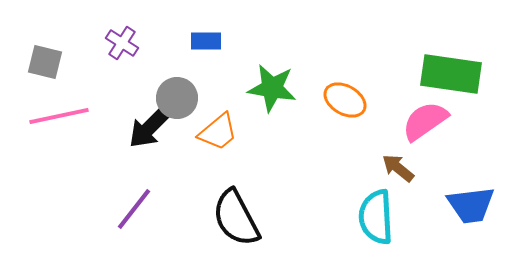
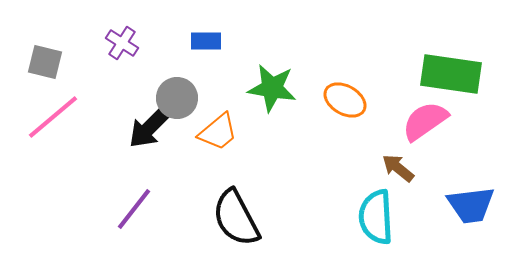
pink line: moved 6 px left, 1 px down; rotated 28 degrees counterclockwise
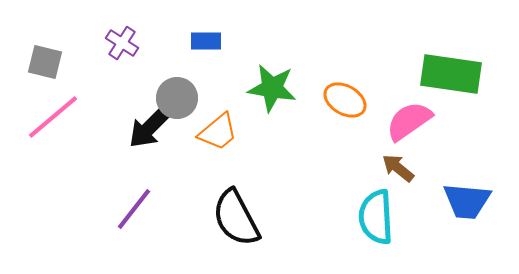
pink semicircle: moved 16 px left
blue trapezoid: moved 4 px left, 4 px up; rotated 12 degrees clockwise
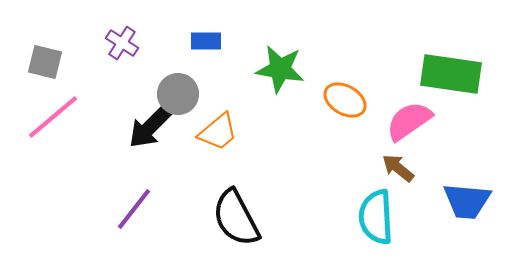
green star: moved 8 px right, 19 px up
gray circle: moved 1 px right, 4 px up
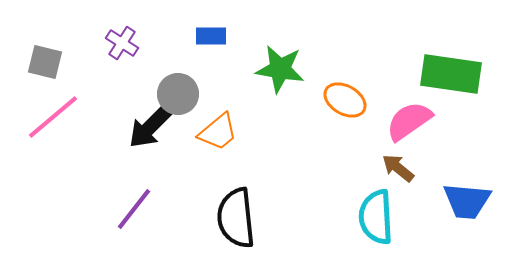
blue rectangle: moved 5 px right, 5 px up
black semicircle: rotated 22 degrees clockwise
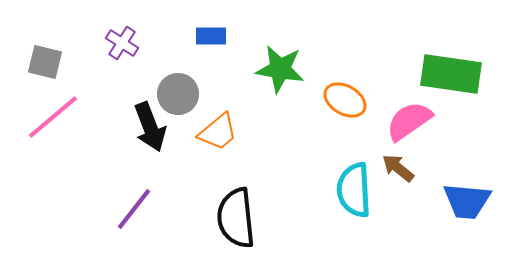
black arrow: rotated 66 degrees counterclockwise
cyan semicircle: moved 22 px left, 27 px up
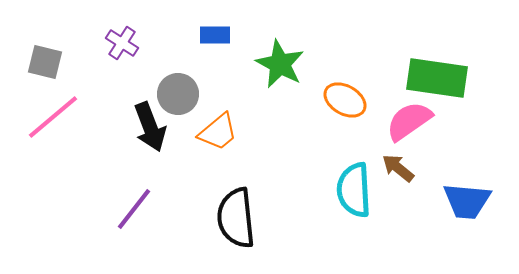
blue rectangle: moved 4 px right, 1 px up
green star: moved 5 px up; rotated 18 degrees clockwise
green rectangle: moved 14 px left, 4 px down
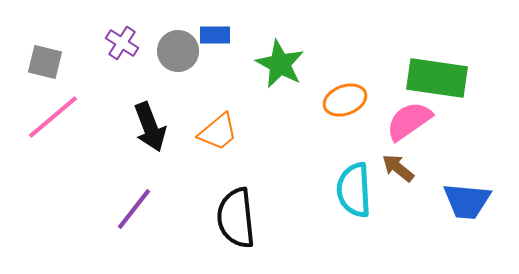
gray circle: moved 43 px up
orange ellipse: rotated 51 degrees counterclockwise
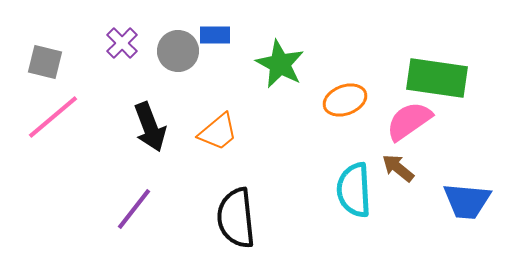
purple cross: rotated 12 degrees clockwise
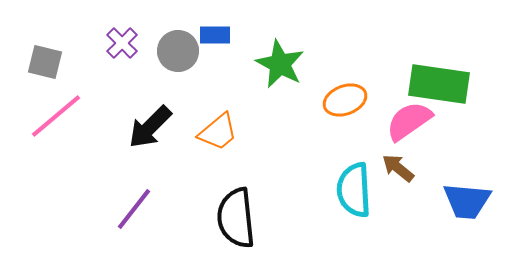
green rectangle: moved 2 px right, 6 px down
pink line: moved 3 px right, 1 px up
black arrow: rotated 66 degrees clockwise
